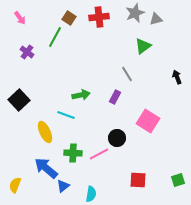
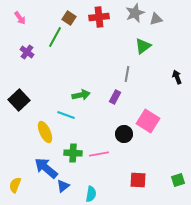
gray line: rotated 42 degrees clockwise
black circle: moved 7 px right, 4 px up
pink line: rotated 18 degrees clockwise
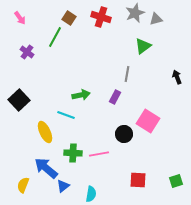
red cross: moved 2 px right; rotated 24 degrees clockwise
green square: moved 2 px left, 1 px down
yellow semicircle: moved 8 px right
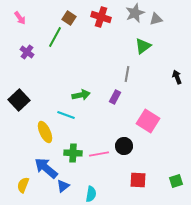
black circle: moved 12 px down
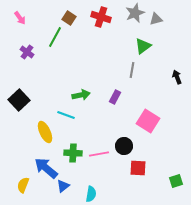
gray line: moved 5 px right, 4 px up
red square: moved 12 px up
